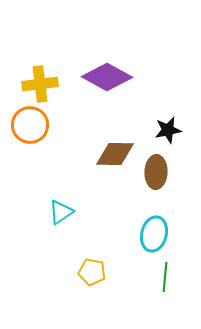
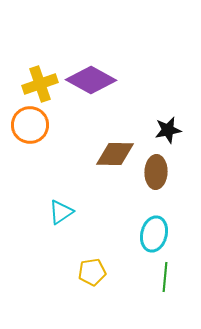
purple diamond: moved 16 px left, 3 px down
yellow cross: rotated 12 degrees counterclockwise
yellow pentagon: rotated 20 degrees counterclockwise
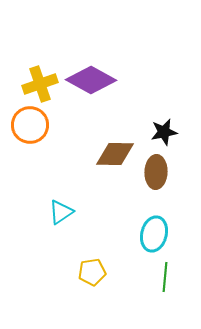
black star: moved 4 px left, 2 px down
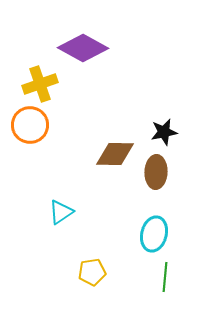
purple diamond: moved 8 px left, 32 px up
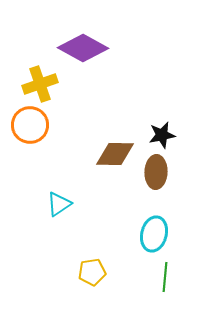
black star: moved 2 px left, 3 px down
cyan triangle: moved 2 px left, 8 px up
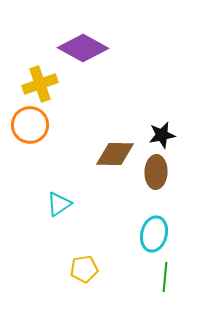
yellow pentagon: moved 8 px left, 3 px up
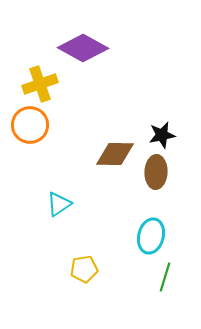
cyan ellipse: moved 3 px left, 2 px down
green line: rotated 12 degrees clockwise
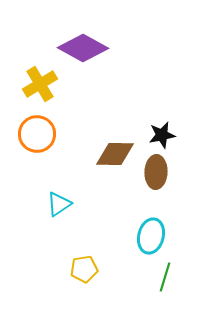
yellow cross: rotated 12 degrees counterclockwise
orange circle: moved 7 px right, 9 px down
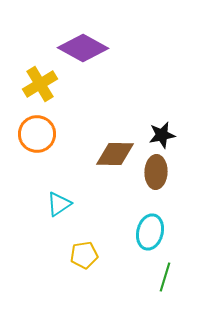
cyan ellipse: moved 1 px left, 4 px up
yellow pentagon: moved 14 px up
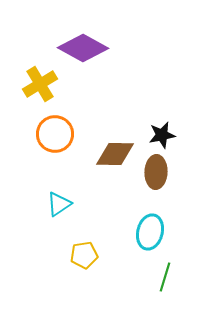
orange circle: moved 18 px right
